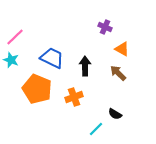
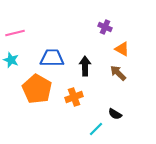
pink line: moved 4 px up; rotated 30 degrees clockwise
blue trapezoid: rotated 25 degrees counterclockwise
orange pentagon: rotated 8 degrees clockwise
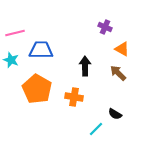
blue trapezoid: moved 11 px left, 8 px up
orange cross: rotated 30 degrees clockwise
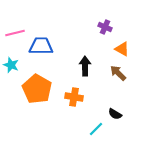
blue trapezoid: moved 4 px up
cyan star: moved 5 px down
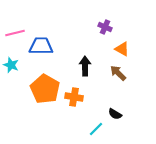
orange pentagon: moved 8 px right
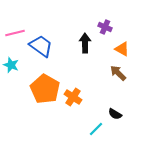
blue trapezoid: rotated 35 degrees clockwise
black arrow: moved 23 px up
orange cross: moved 1 px left; rotated 24 degrees clockwise
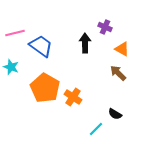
cyan star: moved 2 px down
orange pentagon: moved 1 px up
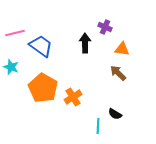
orange triangle: rotated 21 degrees counterclockwise
orange pentagon: moved 2 px left
orange cross: rotated 24 degrees clockwise
cyan line: moved 2 px right, 3 px up; rotated 42 degrees counterclockwise
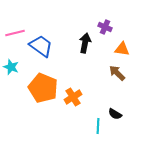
black arrow: rotated 12 degrees clockwise
brown arrow: moved 1 px left
orange pentagon: rotated 8 degrees counterclockwise
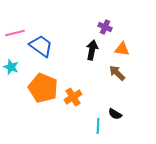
black arrow: moved 7 px right, 7 px down
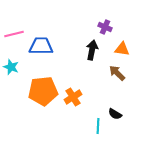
pink line: moved 1 px left, 1 px down
blue trapezoid: rotated 35 degrees counterclockwise
orange pentagon: moved 3 px down; rotated 28 degrees counterclockwise
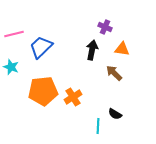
blue trapezoid: moved 1 px down; rotated 45 degrees counterclockwise
brown arrow: moved 3 px left
